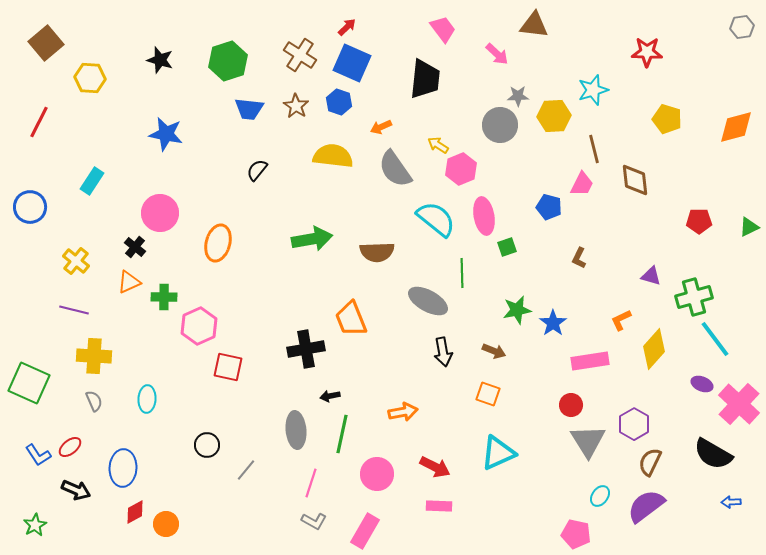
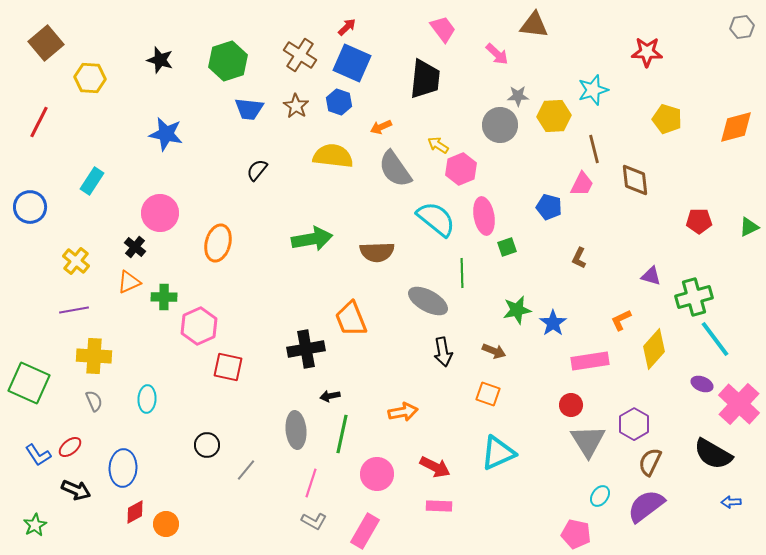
purple line at (74, 310): rotated 24 degrees counterclockwise
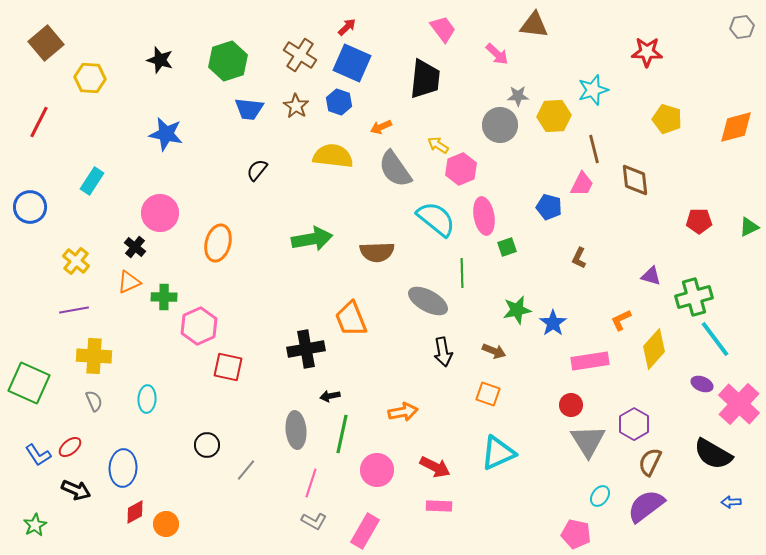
pink circle at (377, 474): moved 4 px up
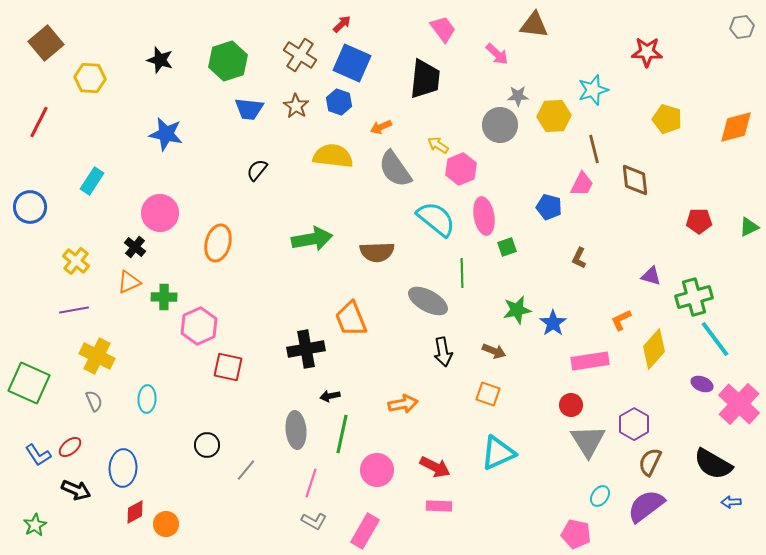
red arrow at (347, 27): moved 5 px left, 3 px up
yellow cross at (94, 356): moved 3 px right; rotated 24 degrees clockwise
orange arrow at (403, 412): moved 8 px up
black semicircle at (713, 454): moved 10 px down
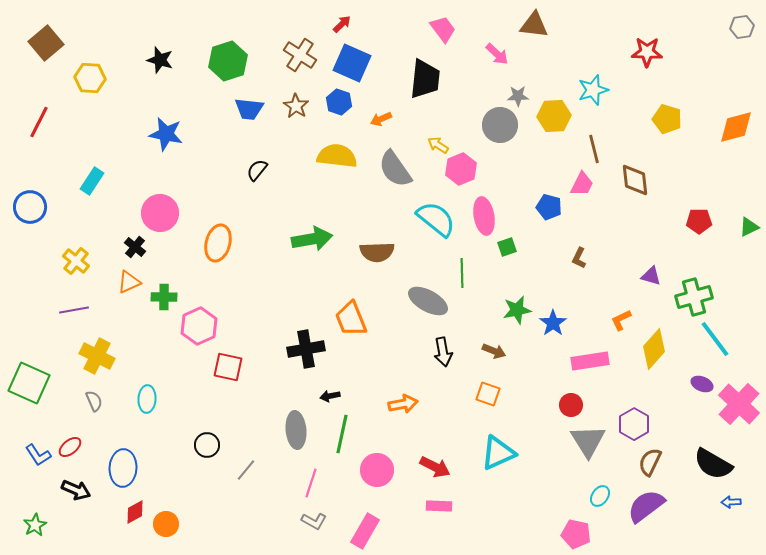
orange arrow at (381, 127): moved 8 px up
yellow semicircle at (333, 156): moved 4 px right
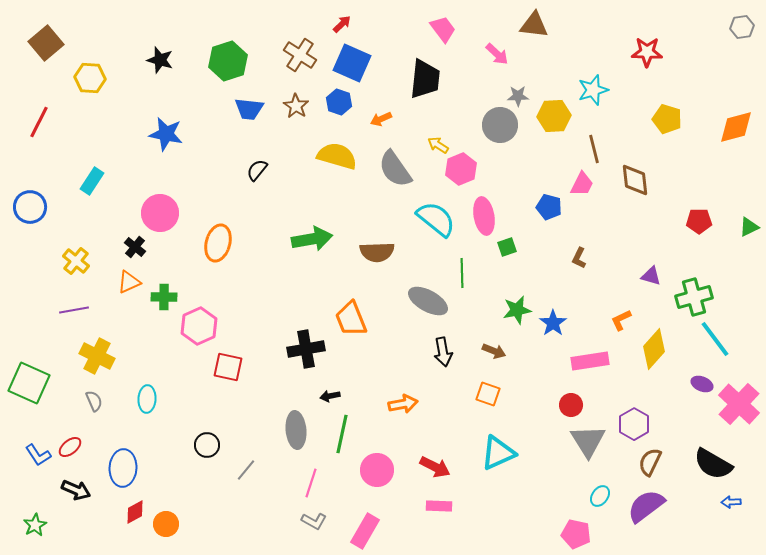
yellow semicircle at (337, 156): rotated 9 degrees clockwise
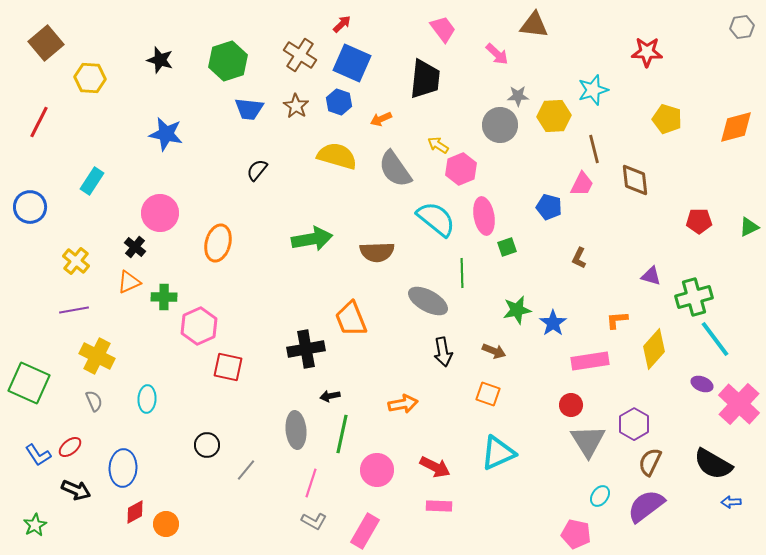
orange L-shape at (621, 320): moved 4 px left; rotated 20 degrees clockwise
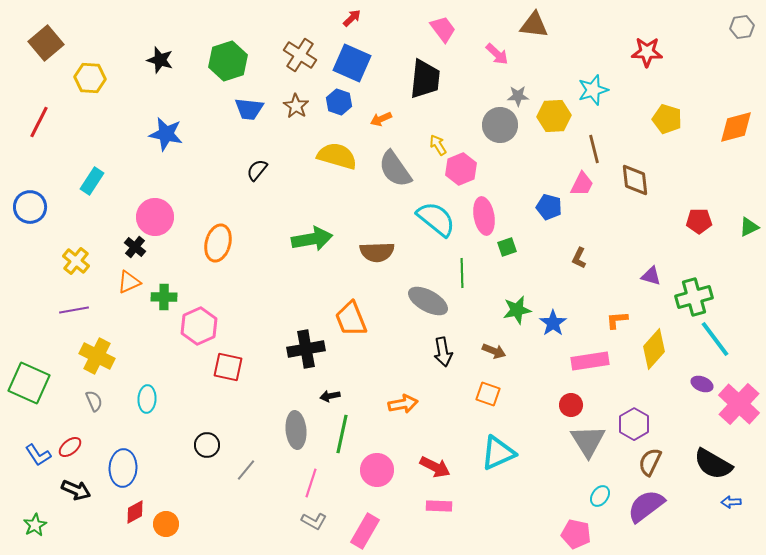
red arrow at (342, 24): moved 10 px right, 6 px up
yellow arrow at (438, 145): rotated 25 degrees clockwise
pink circle at (160, 213): moved 5 px left, 4 px down
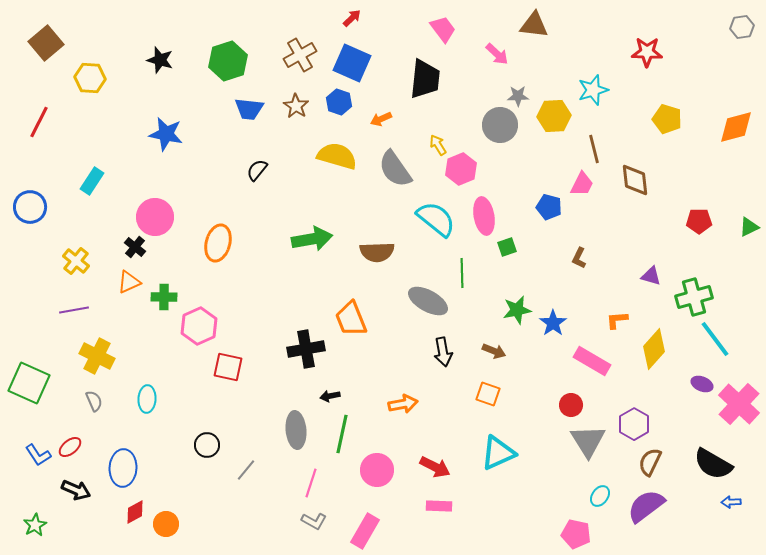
brown cross at (300, 55): rotated 28 degrees clockwise
pink rectangle at (590, 361): moved 2 px right; rotated 39 degrees clockwise
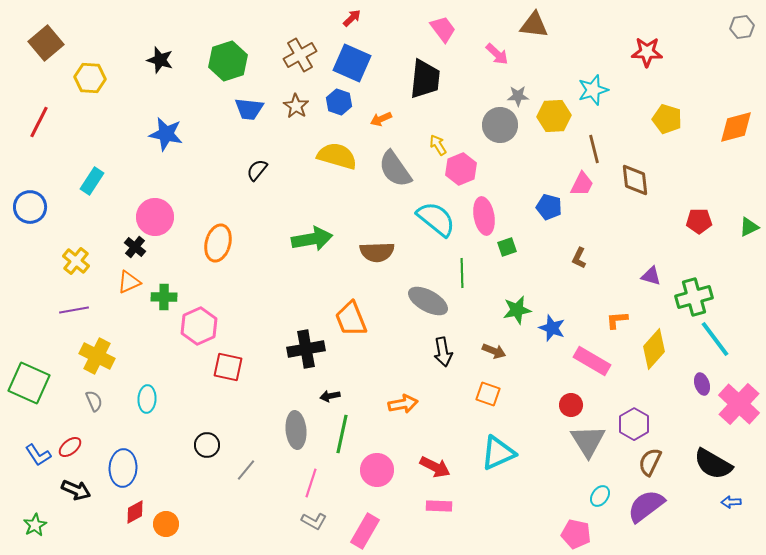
blue star at (553, 323): moved 1 px left, 5 px down; rotated 16 degrees counterclockwise
purple ellipse at (702, 384): rotated 50 degrees clockwise
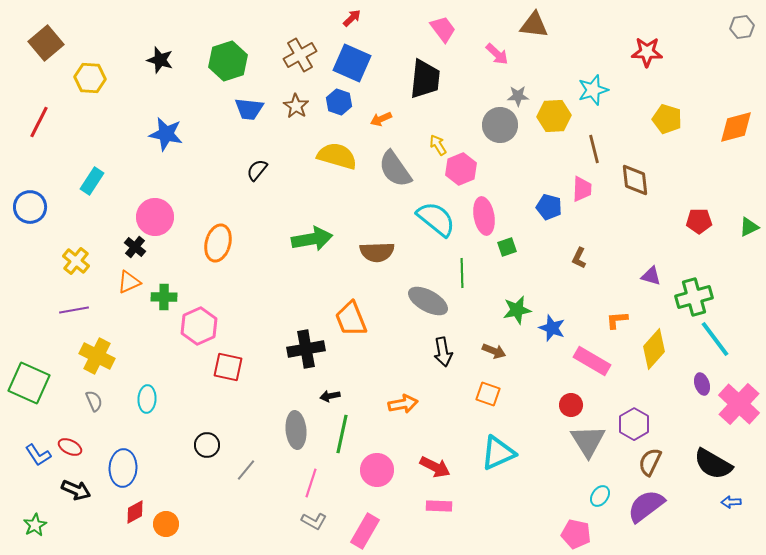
pink trapezoid at (582, 184): moved 5 px down; rotated 24 degrees counterclockwise
red ellipse at (70, 447): rotated 65 degrees clockwise
